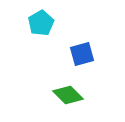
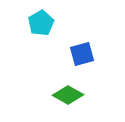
green diamond: rotated 16 degrees counterclockwise
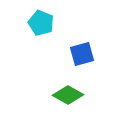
cyan pentagon: rotated 20 degrees counterclockwise
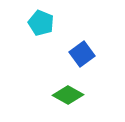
blue square: rotated 20 degrees counterclockwise
